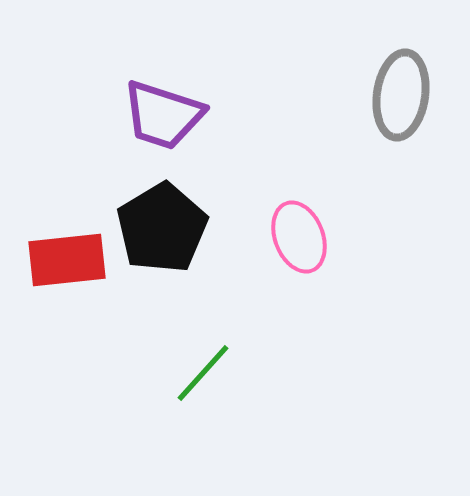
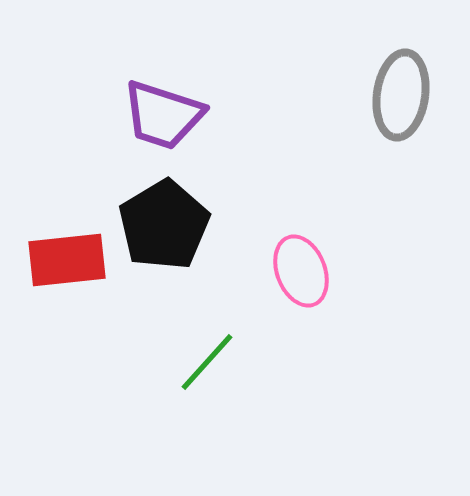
black pentagon: moved 2 px right, 3 px up
pink ellipse: moved 2 px right, 34 px down
green line: moved 4 px right, 11 px up
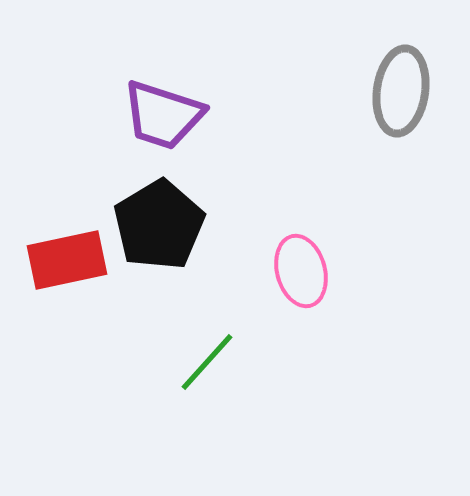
gray ellipse: moved 4 px up
black pentagon: moved 5 px left
red rectangle: rotated 6 degrees counterclockwise
pink ellipse: rotated 6 degrees clockwise
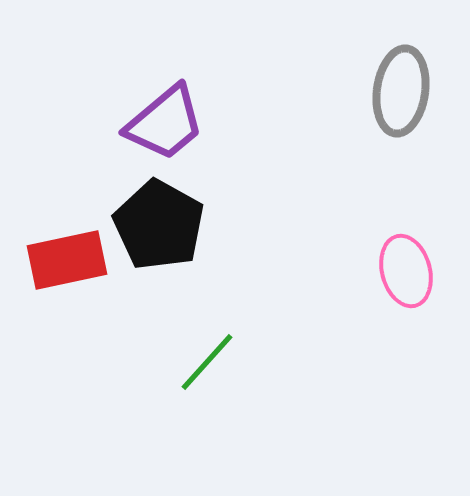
purple trapezoid: moved 2 px right, 8 px down; rotated 58 degrees counterclockwise
black pentagon: rotated 12 degrees counterclockwise
pink ellipse: moved 105 px right
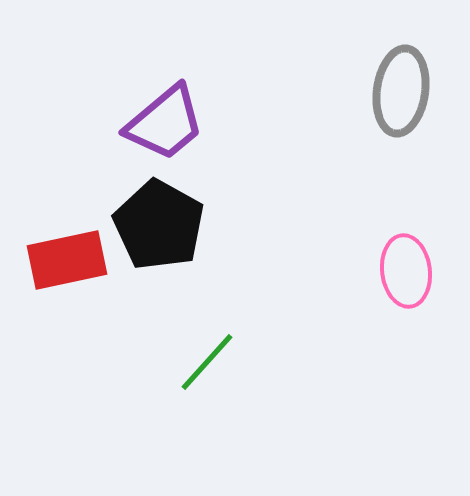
pink ellipse: rotated 8 degrees clockwise
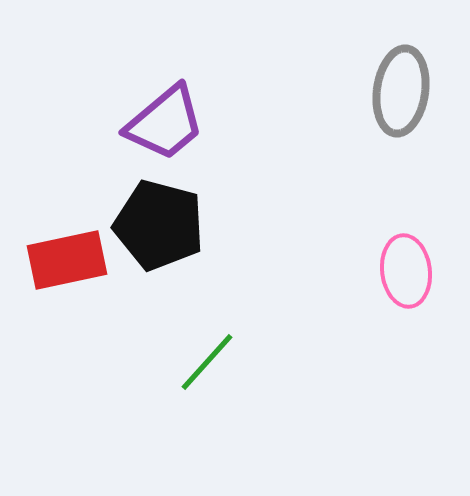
black pentagon: rotated 14 degrees counterclockwise
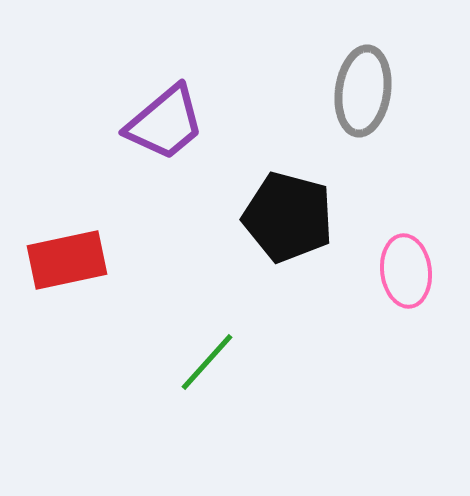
gray ellipse: moved 38 px left
black pentagon: moved 129 px right, 8 px up
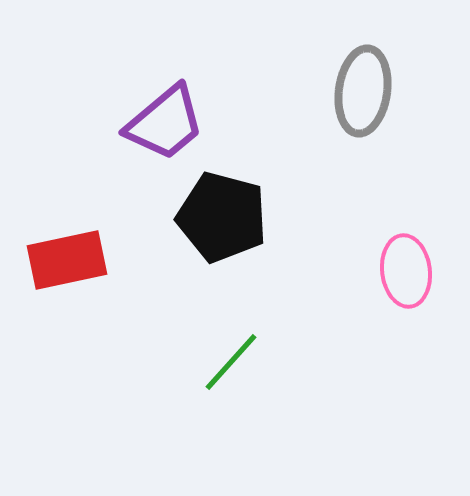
black pentagon: moved 66 px left
green line: moved 24 px right
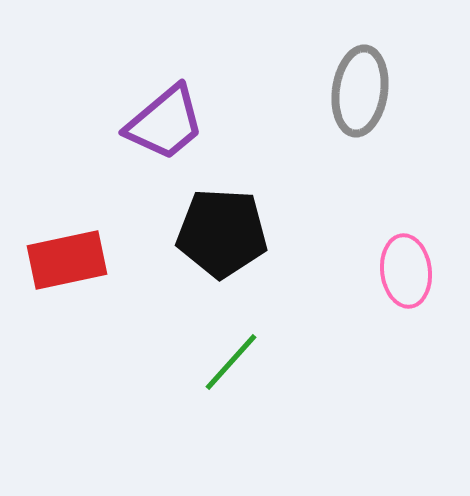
gray ellipse: moved 3 px left
black pentagon: moved 16 px down; rotated 12 degrees counterclockwise
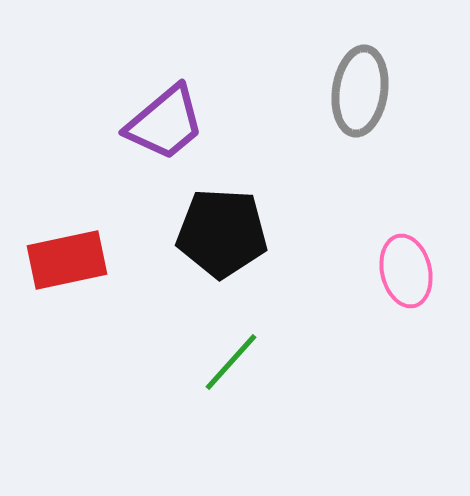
pink ellipse: rotated 6 degrees counterclockwise
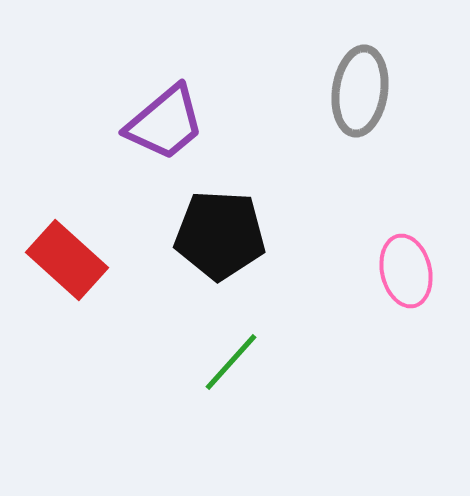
black pentagon: moved 2 px left, 2 px down
red rectangle: rotated 54 degrees clockwise
